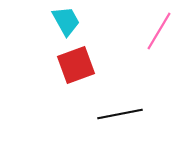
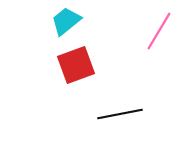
cyan trapezoid: rotated 100 degrees counterclockwise
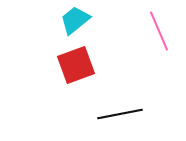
cyan trapezoid: moved 9 px right, 1 px up
pink line: rotated 54 degrees counterclockwise
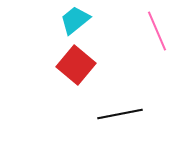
pink line: moved 2 px left
red square: rotated 30 degrees counterclockwise
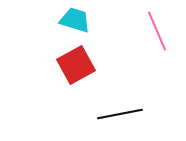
cyan trapezoid: rotated 56 degrees clockwise
red square: rotated 21 degrees clockwise
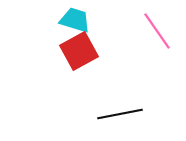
pink line: rotated 12 degrees counterclockwise
red square: moved 3 px right, 14 px up
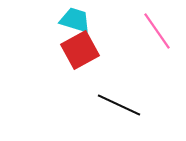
red square: moved 1 px right, 1 px up
black line: moved 1 px left, 9 px up; rotated 36 degrees clockwise
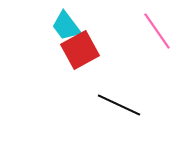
cyan trapezoid: moved 9 px left, 6 px down; rotated 144 degrees counterclockwise
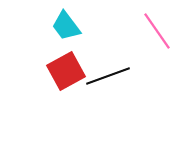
red square: moved 14 px left, 21 px down
black line: moved 11 px left, 29 px up; rotated 45 degrees counterclockwise
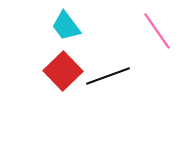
red square: moved 3 px left; rotated 15 degrees counterclockwise
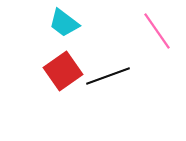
cyan trapezoid: moved 2 px left, 3 px up; rotated 16 degrees counterclockwise
red square: rotated 9 degrees clockwise
